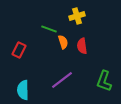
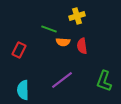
orange semicircle: rotated 112 degrees clockwise
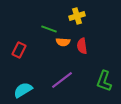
cyan semicircle: rotated 60 degrees clockwise
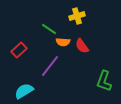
green line: rotated 14 degrees clockwise
red semicircle: rotated 28 degrees counterclockwise
red rectangle: rotated 21 degrees clockwise
purple line: moved 12 px left, 14 px up; rotated 15 degrees counterclockwise
cyan semicircle: moved 1 px right, 1 px down
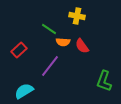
yellow cross: rotated 28 degrees clockwise
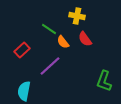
orange semicircle: rotated 48 degrees clockwise
red semicircle: moved 3 px right, 7 px up
red rectangle: moved 3 px right
purple line: rotated 10 degrees clockwise
cyan semicircle: rotated 48 degrees counterclockwise
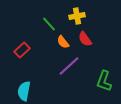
yellow cross: rotated 21 degrees counterclockwise
green line: moved 5 px up; rotated 14 degrees clockwise
purple line: moved 19 px right
